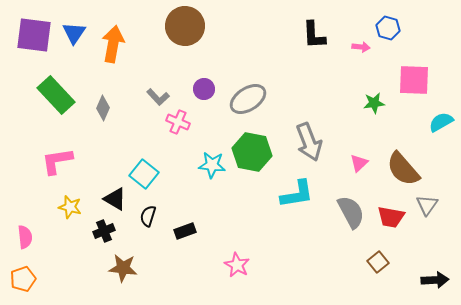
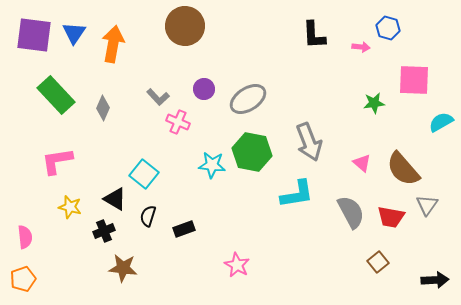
pink triangle: moved 3 px right; rotated 36 degrees counterclockwise
black rectangle: moved 1 px left, 2 px up
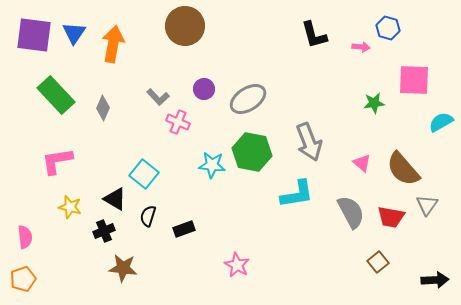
black L-shape: rotated 12 degrees counterclockwise
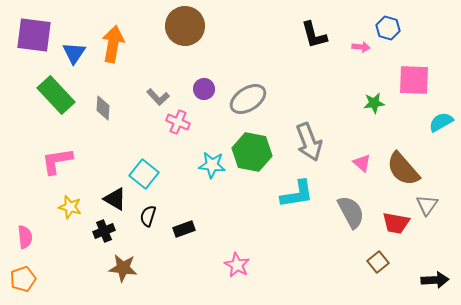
blue triangle: moved 20 px down
gray diamond: rotated 20 degrees counterclockwise
red trapezoid: moved 5 px right, 6 px down
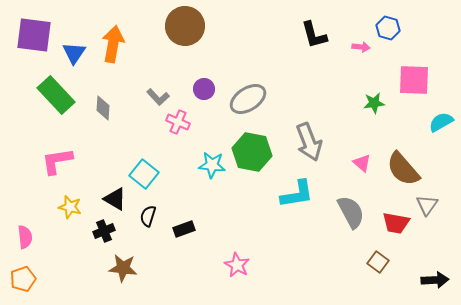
brown square: rotated 15 degrees counterclockwise
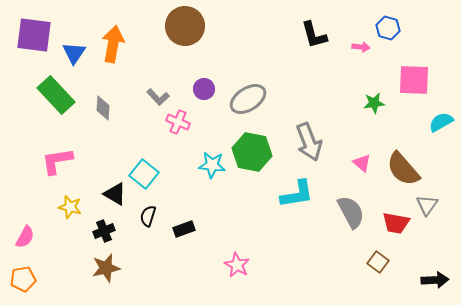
black triangle: moved 5 px up
pink semicircle: rotated 35 degrees clockwise
brown star: moved 17 px left; rotated 20 degrees counterclockwise
orange pentagon: rotated 10 degrees clockwise
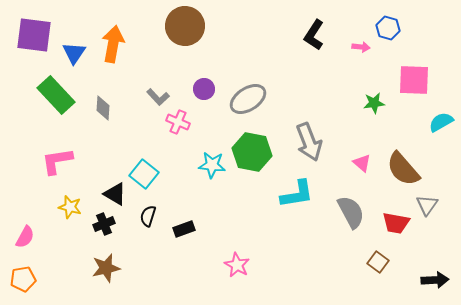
black L-shape: rotated 48 degrees clockwise
black cross: moved 7 px up
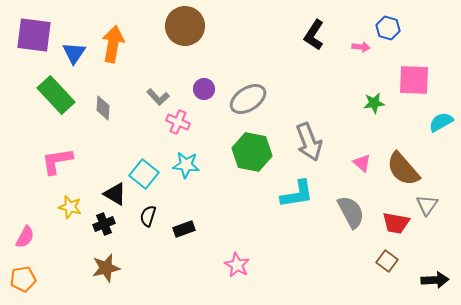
cyan star: moved 26 px left
brown square: moved 9 px right, 1 px up
